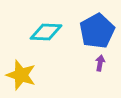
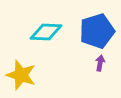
blue pentagon: rotated 12 degrees clockwise
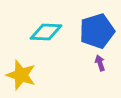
purple arrow: rotated 28 degrees counterclockwise
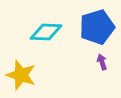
blue pentagon: moved 4 px up
purple arrow: moved 2 px right, 1 px up
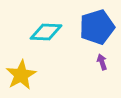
yellow star: rotated 24 degrees clockwise
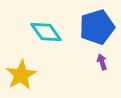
cyan diamond: rotated 52 degrees clockwise
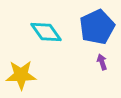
blue pentagon: rotated 8 degrees counterclockwise
yellow star: rotated 28 degrees clockwise
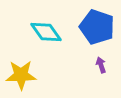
blue pentagon: rotated 28 degrees counterclockwise
purple arrow: moved 1 px left, 3 px down
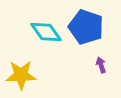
blue pentagon: moved 11 px left
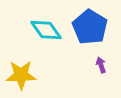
blue pentagon: moved 4 px right; rotated 12 degrees clockwise
cyan diamond: moved 2 px up
